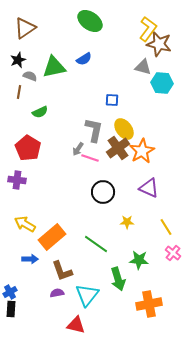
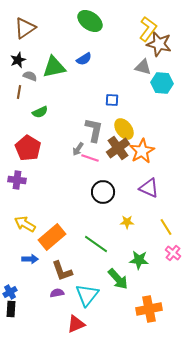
green arrow: rotated 25 degrees counterclockwise
orange cross: moved 5 px down
red triangle: moved 1 px up; rotated 36 degrees counterclockwise
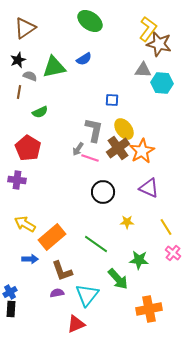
gray triangle: moved 3 px down; rotated 12 degrees counterclockwise
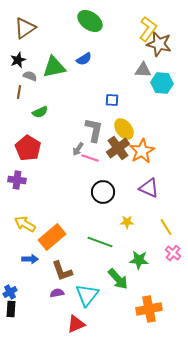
green line: moved 4 px right, 2 px up; rotated 15 degrees counterclockwise
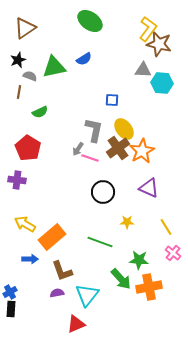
green arrow: moved 3 px right
orange cross: moved 22 px up
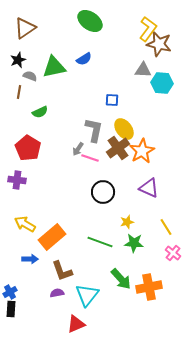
yellow star: rotated 16 degrees counterclockwise
green star: moved 5 px left, 17 px up
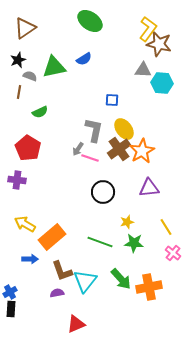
brown cross: moved 1 px right, 1 px down
purple triangle: rotated 30 degrees counterclockwise
cyan triangle: moved 2 px left, 14 px up
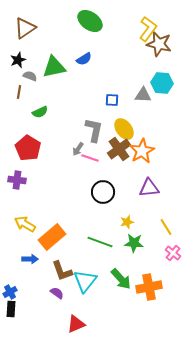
gray triangle: moved 25 px down
purple semicircle: rotated 48 degrees clockwise
